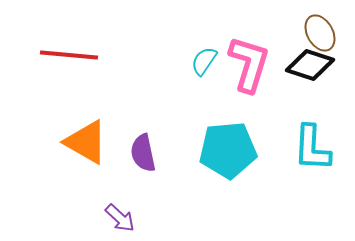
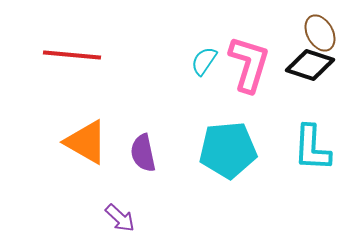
red line: moved 3 px right
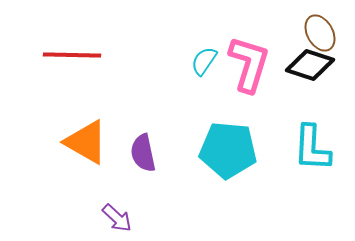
red line: rotated 4 degrees counterclockwise
cyan pentagon: rotated 10 degrees clockwise
purple arrow: moved 3 px left
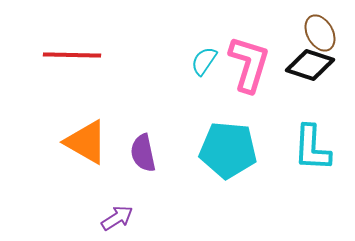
purple arrow: rotated 76 degrees counterclockwise
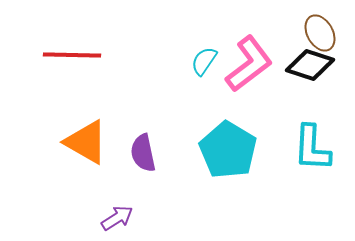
pink L-shape: rotated 36 degrees clockwise
cyan pentagon: rotated 26 degrees clockwise
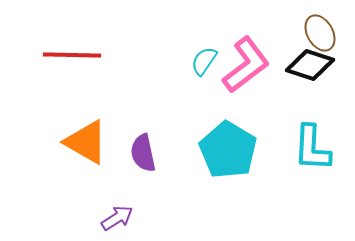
pink L-shape: moved 3 px left, 1 px down
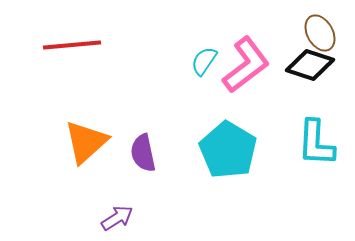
red line: moved 10 px up; rotated 6 degrees counterclockwise
orange triangle: rotated 48 degrees clockwise
cyan L-shape: moved 4 px right, 5 px up
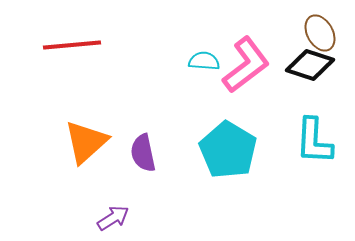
cyan semicircle: rotated 60 degrees clockwise
cyan L-shape: moved 2 px left, 2 px up
purple arrow: moved 4 px left
